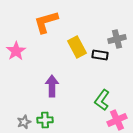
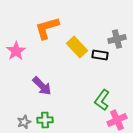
orange L-shape: moved 1 px right, 6 px down
yellow rectangle: rotated 15 degrees counterclockwise
purple arrow: moved 10 px left; rotated 135 degrees clockwise
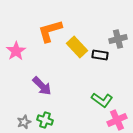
orange L-shape: moved 3 px right, 3 px down
gray cross: moved 1 px right
green L-shape: rotated 90 degrees counterclockwise
green cross: rotated 21 degrees clockwise
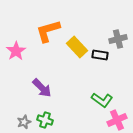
orange L-shape: moved 2 px left
purple arrow: moved 2 px down
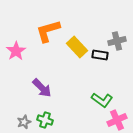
gray cross: moved 1 px left, 2 px down
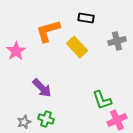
black rectangle: moved 14 px left, 37 px up
green L-shape: rotated 35 degrees clockwise
green cross: moved 1 px right, 1 px up
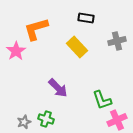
orange L-shape: moved 12 px left, 2 px up
purple arrow: moved 16 px right
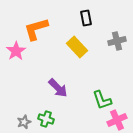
black rectangle: rotated 70 degrees clockwise
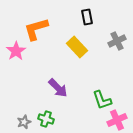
black rectangle: moved 1 px right, 1 px up
gray cross: rotated 12 degrees counterclockwise
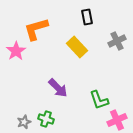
green L-shape: moved 3 px left
